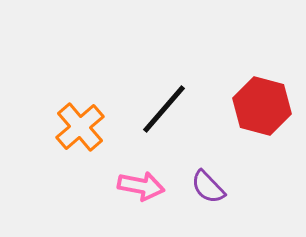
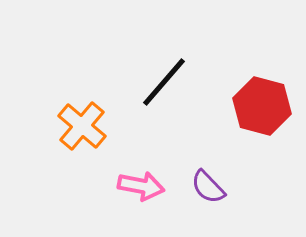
black line: moved 27 px up
orange cross: moved 2 px right, 1 px up; rotated 9 degrees counterclockwise
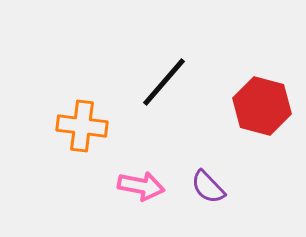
orange cross: rotated 33 degrees counterclockwise
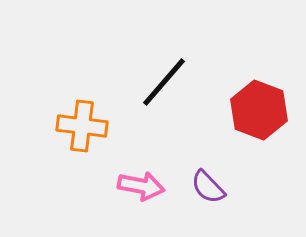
red hexagon: moved 3 px left, 4 px down; rotated 6 degrees clockwise
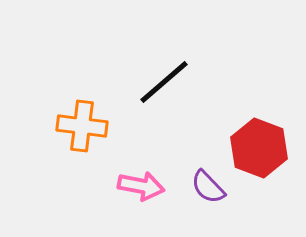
black line: rotated 8 degrees clockwise
red hexagon: moved 38 px down
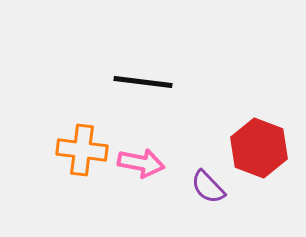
black line: moved 21 px left; rotated 48 degrees clockwise
orange cross: moved 24 px down
pink arrow: moved 23 px up
